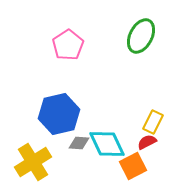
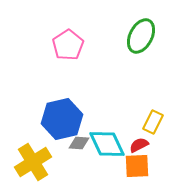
blue hexagon: moved 3 px right, 5 px down
red semicircle: moved 8 px left, 3 px down
orange square: moved 4 px right; rotated 24 degrees clockwise
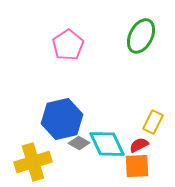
gray diamond: rotated 25 degrees clockwise
yellow cross: rotated 15 degrees clockwise
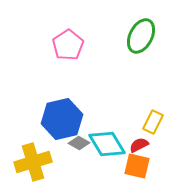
cyan diamond: rotated 6 degrees counterclockwise
orange square: rotated 16 degrees clockwise
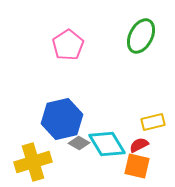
yellow rectangle: rotated 50 degrees clockwise
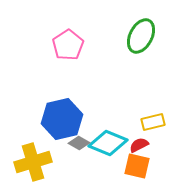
cyan diamond: moved 1 px right, 1 px up; rotated 36 degrees counterclockwise
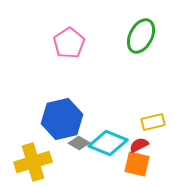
pink pentagon: moved 1 px right, 2 px up
orange square: moved 2 px up
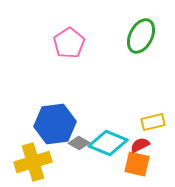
blue hexagon: moved 7 px left, 5 px down; rotated 6 degrees clockwise
red semicircle: moved 1 px right
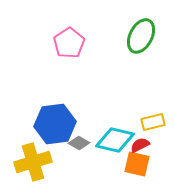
cyan diamond: moved 7 px right, 3 px up; rotated 9 degrees counterclockwise
